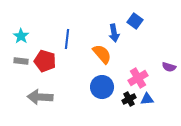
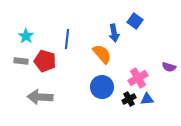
cyan star: moved 5 px right
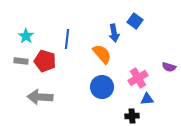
black cross: moved 3 px right, 17 px down; rotated 24 degrees clockwise
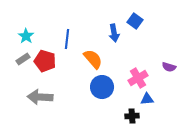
orange semicircle: moved 9 px left, 5 px down
gray rectangle: moved 2 px right, 2 px up; rotated 40 degrees counterclockwise
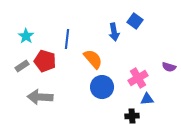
blue arrow: moved 1 px up
gray rectangle: moved 1 px left, 7 px down
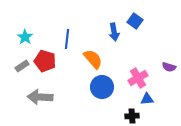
cyan star: moved 1 px left, 1 px down
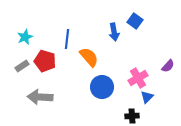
cyan star: rotated 14 degrees clockwise
orange semicircle: moved 4 px left, 2 px up
purple semicircle: moved 1 px left, 1 px up; rotated 64 degrees counterclockwise
blue triangle: moved 2 px up; rotated 40 degrees counterclockwise
